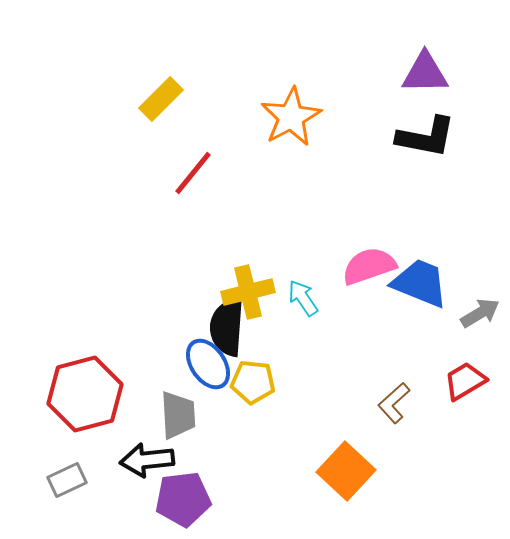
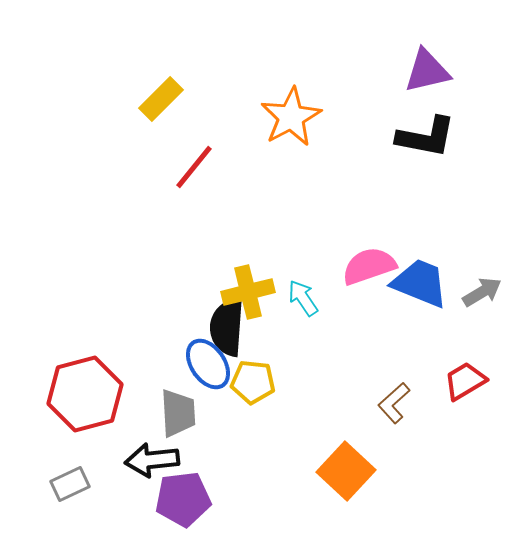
purple triangle: moved 2 px right, 2 px up; rotated 12 degrees counterclockwise
red line: moved 1 px right, 6 px up
gray arrow: moved 2 px right, 21 px up
gray trapezoid: moved 2 px up
black arrow: moved 5 px right
gray rectangle: moved 3 px right, 4 px down
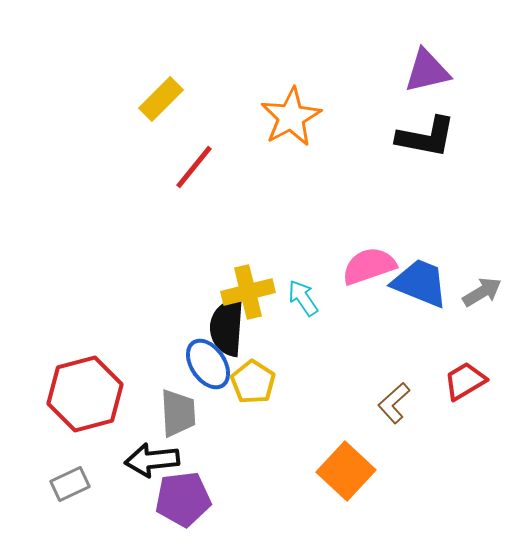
yellow pentagon: rotated 27 degrees clockwise
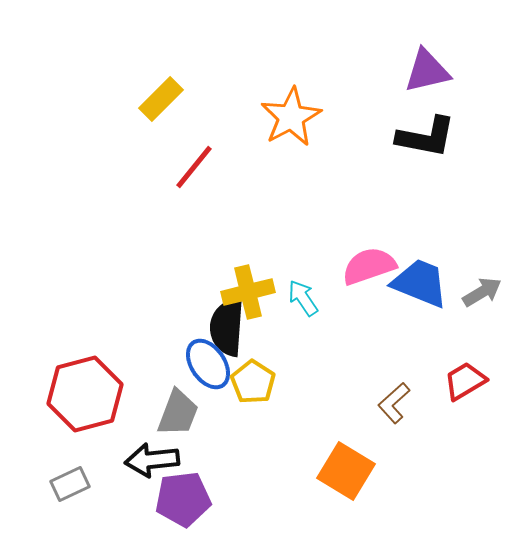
gray trapezoid: rotated 24 degrees clockwise
orange square: rotated 12 degrees counterclockwise
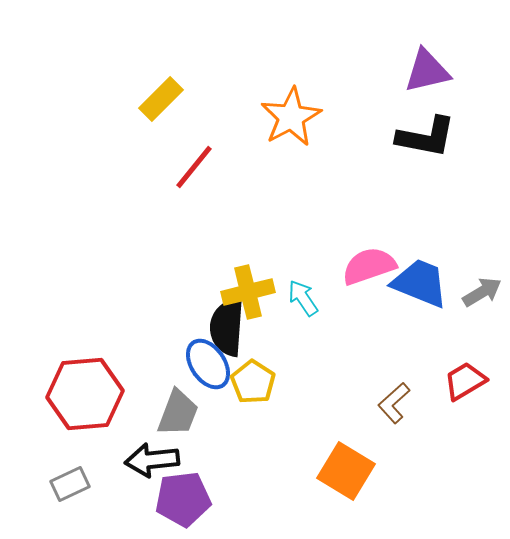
red hexagon: rotated 10 degrees clockwise
